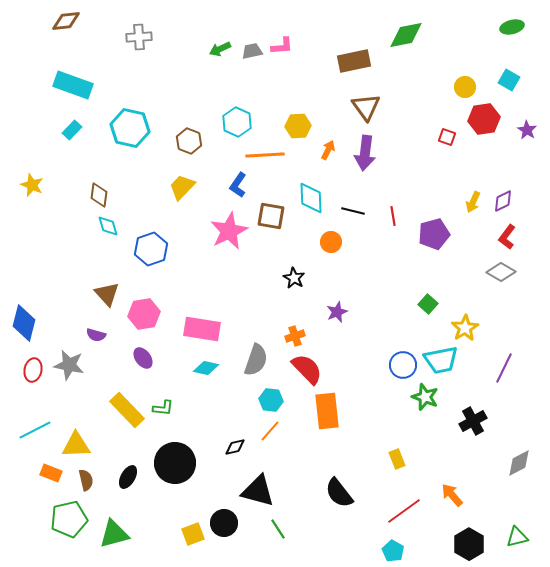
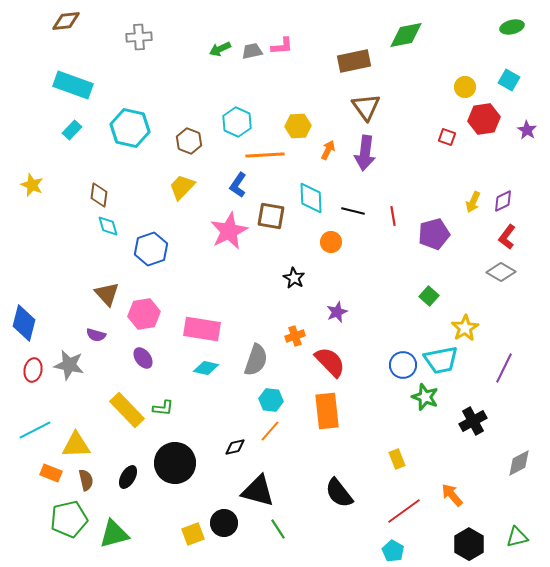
green square at (428, 304): moved 1 px right, 8 px up
red semicircle at (307, 369): moved 23 px right, 7 px up
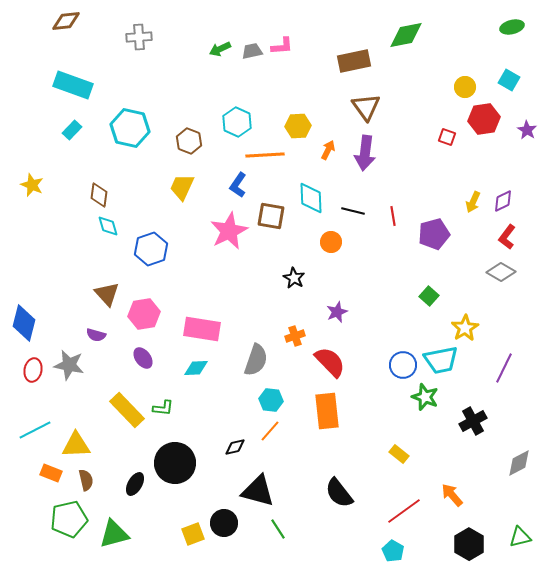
yellow trapezoid at (182, 187): rotated 20 degrees counterclockwise
cyan diamond at (206, 368): moved 10 px left; rotated 15 degrees counterclockwise
yellow rectangle at (397, 459): moved 2 px right, 5 px up; rotated 30 degrees counterclockwise
black ellipse at (128, 477): moved 7 px right, 7 px down
green triangle at (517, 537): moved 3 px right
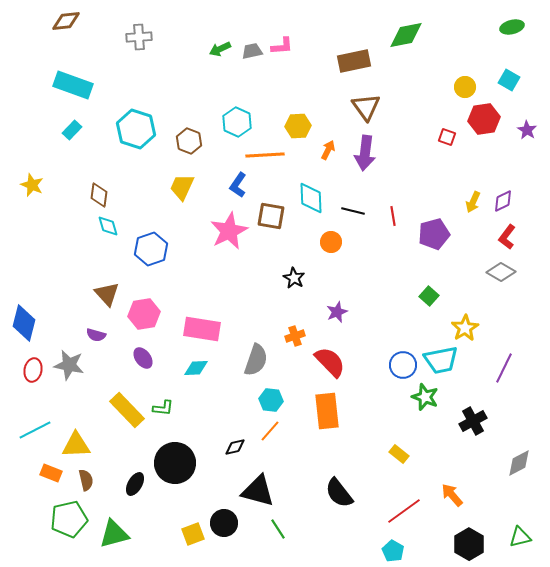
cyan hexagon at (130, 128): moved 6 px right, 1 px down; rotated 6 degrees clockwise
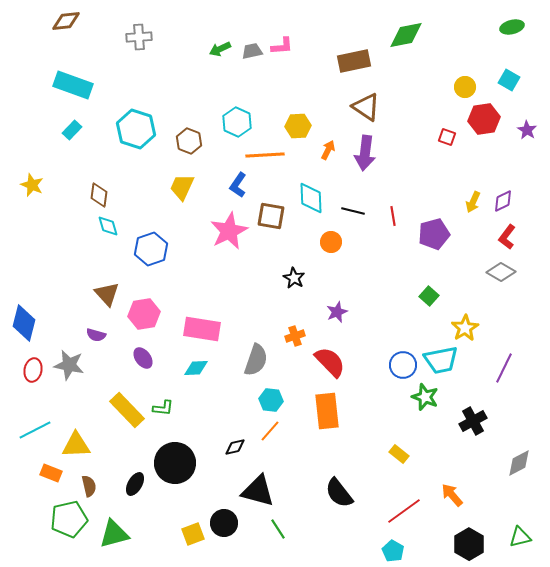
brown triangle at (366, 107): rotated 20 degrees counterclockwise
brown semicircle at (86, 480): moved 3 px right, 6 px down
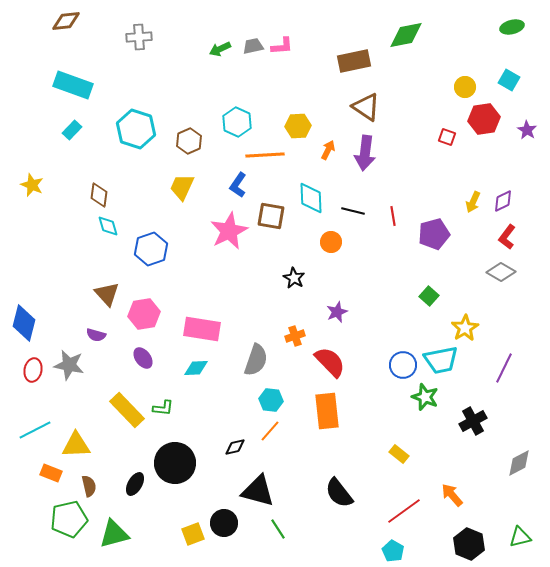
gray trapezoid at (252, 51): moved 1 px right, 5 px up
brown hexagon at (189, 141): rotated 15 degrees clockwise
black hexagon at (469, 544): rotated 8 degrees counterclockwise
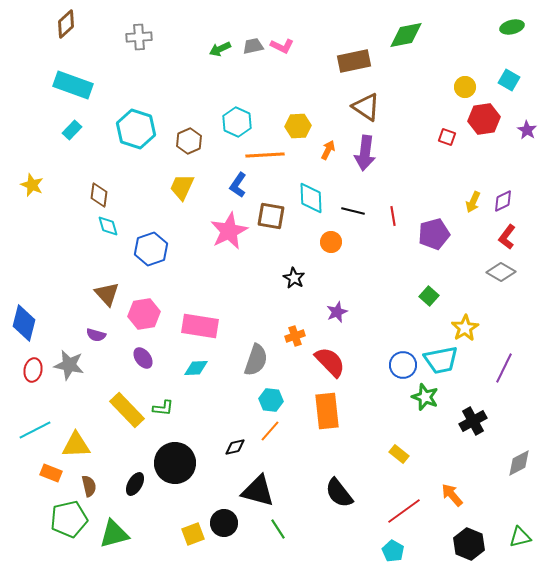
brown diamond at (66, 21): moved 3 px down; rotated 36 degrees counterclockwise
pink L-shape at (282, 46): rotated 30 degrees clockwise
pink rectangle at (202, 329): moved 2 px left, 3 px up
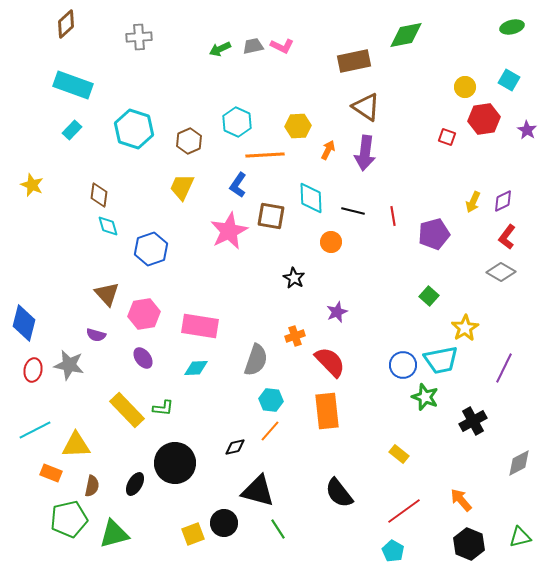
cyan hexagon at (136, 129): moved 2 px left
brown semicircle at (89, 486): moved 3 px right; rotated 25 degrees clockwise
orange arrow at (452, 495): moved 9 px right, 5 px down
